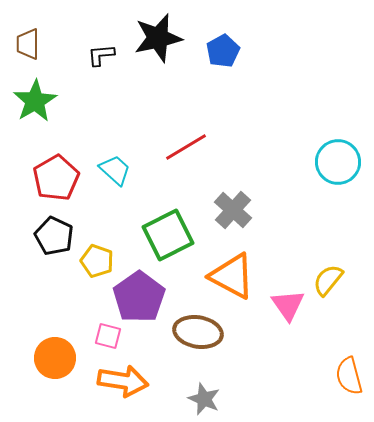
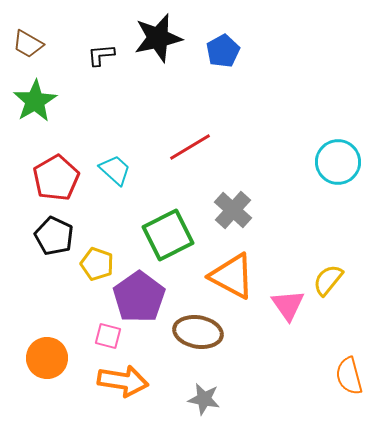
brown trapezoid: rotated 60 degrees counterclockwise
red line: moved 4 px right
yellow pentagon: moved 3 px down
orange circle: moved 8 px left
gray star: rotated 12 degrees counterclockwise
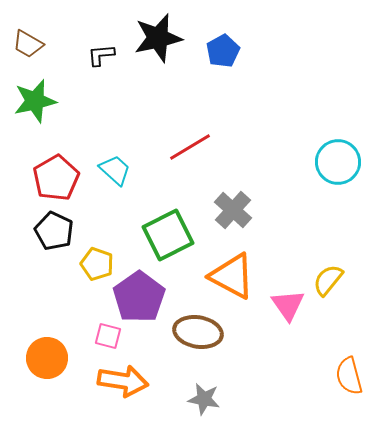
green star: rotated 18 degrees clockwise
black pentagon: moved 5 px up
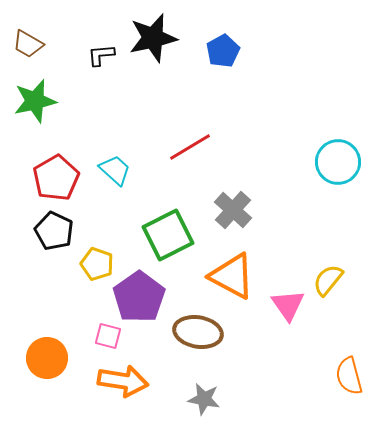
black star: moved 5 px left
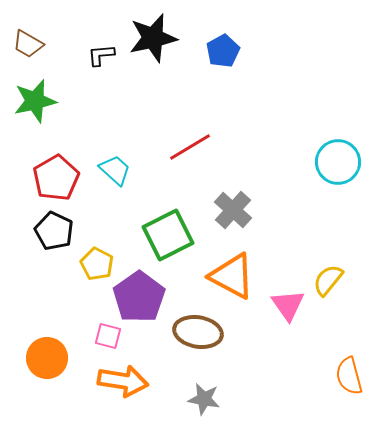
yellow pentagon: rotated 8 degrees clockwise
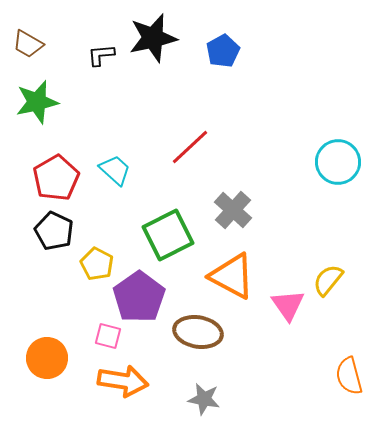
green star: moved 2 px right, 1 px down
red line: rotated 12 degrees counterclockwise
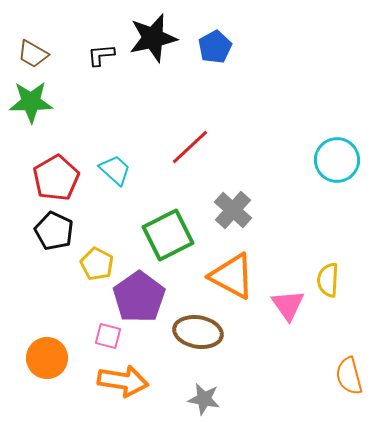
brown trapezoid: moved 5 px right, 10 px down
blue pentagon: moved 8 px left, 4 px up
green star: moved 6 px left; rotated 12 degrees clockwise
cyan circle: moved 1 px left, 2 px up
yellow semicircle: rotated 36 degrees counterclockwise
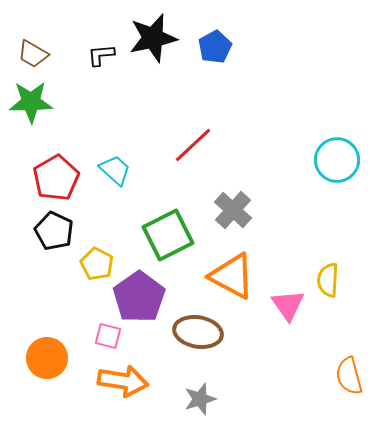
red line: moved 3 px right, 2 px up
gray star: moved 4 px left; rotated 28 degrees counterclockwise
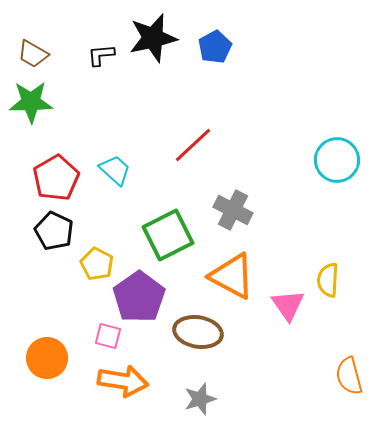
gray cross: rotated 15 degrees counterclockwise
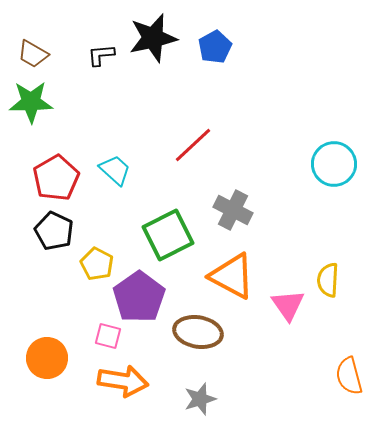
cyan circle: moved 3 px left, 4 px down
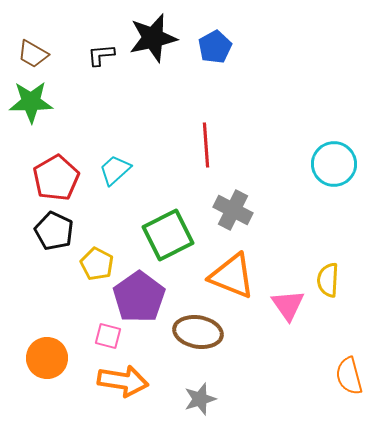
red line: moved 13 px right; rotated 51 degrees counterclockwise
cyan trapezoid: rotated 84 degrees counterclockwise
orange triangle: rotated 6 degrees counterclockwise
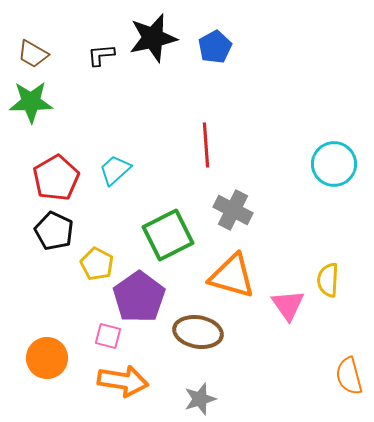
orange triangle: rotated 6 degrees counterclockwise
